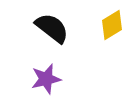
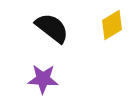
purple star: moved 3 px left; rotated 16 degrees clockwise
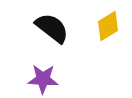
yellow diamond: moved 4 px left, 1 px down
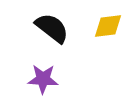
yellow diamond: rotated 24 degrees clockwise
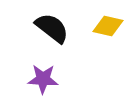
yellow diamond: rotated 20 degrees clockwise
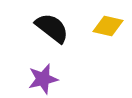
purple star: rotated 16 degrees counterclockwise
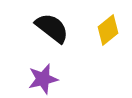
yellow diamond: moved 4 px down; rotated 52 degrees counterclockwise
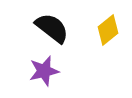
purple star: moved 1 px right, 8 px up
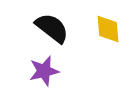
yellow diamond: moved 1 px up; rotated 56 degrees counterclockwise
